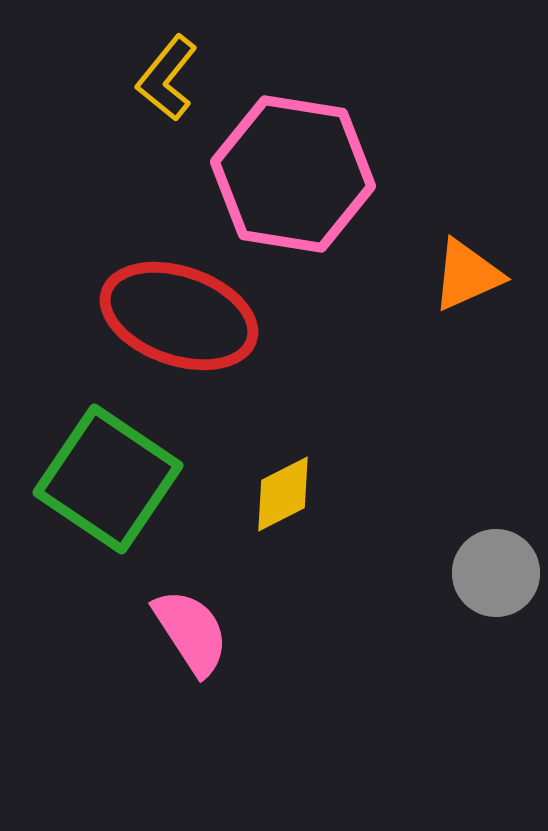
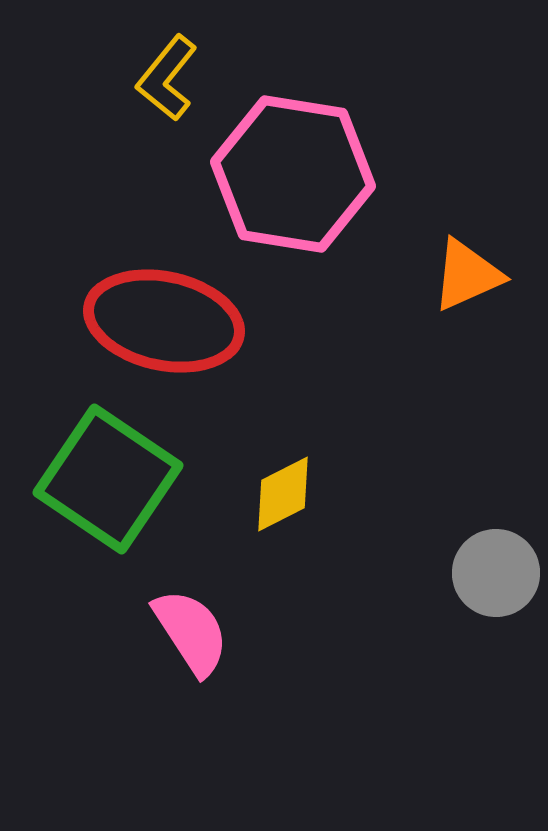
red ellipse: moved 15 px left, 5 px down; rotated 7 degrees counterclockwise
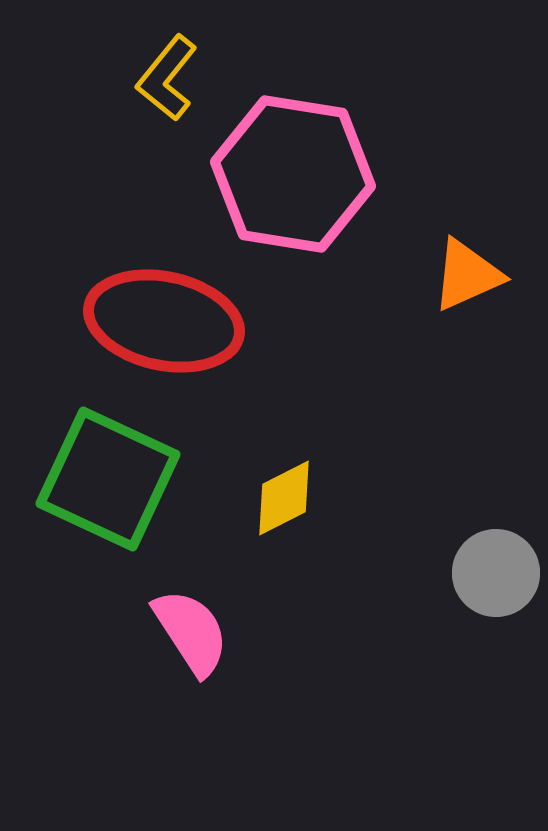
green square: rotated 9 degrees counterclockwise
yellow diamond: moved 1 px right, 4 px down
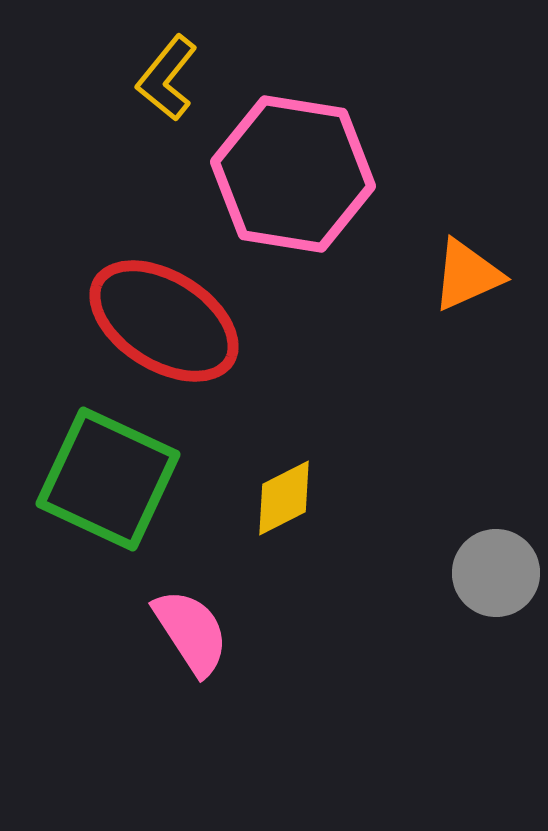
red ellipse: rotated 20 degrees clockwise
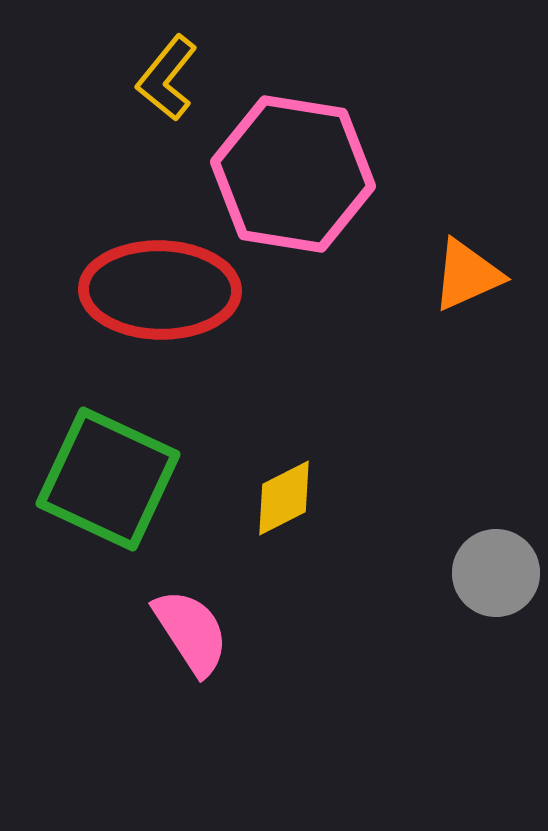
red ellipse: moved 4 px left, 31 px up; rotated 31 degrees counterclockwise
